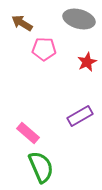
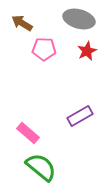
red star: moved 11 px up
green semicircle: rotated 28 degrees counterclockwise
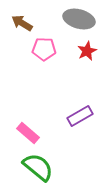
green semicircle: moved 3 px left
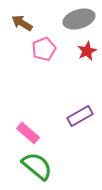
gray ellipse: rotated 32 degrees counterclockwise
pink pentagon: rotated 25 degrees counterclockwise
green semicircle: moved 1 px left, 1 px up
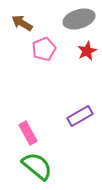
pink rectangle: rotated 20 degrees clockwise
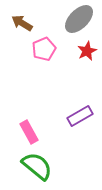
gray ellipse: rotated 28 degrees counterclockwise
pink rectangle: moved 1 px right, 1 px up
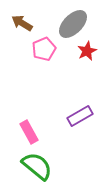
gray ellipse: moved 6 px left, 5 px down
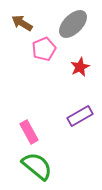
red star: moved 7 px left, 16 px down
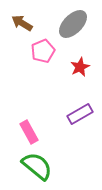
pink pentagon: moved 1 px left, 2 px down
purple rectangle: moved 2 px up
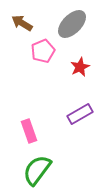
gray ellipse: moved 1 px left
pink rectangle: moved 1 px up; rotated 10 degrees clockwise
green semicircle: moved 4 px down; rotated 92 degrees counterclockwise
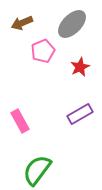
brown arrow: rotated 55 degrees counterclockwise
pink rectangle: moved 9 px left, 10 px up; rotated 10 degrees counterclockwise
